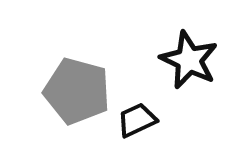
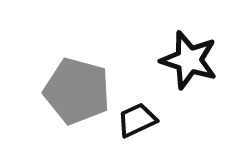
black star: rotated 8 degrees counterclockwise
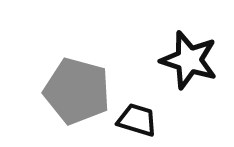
black trapezoid: rotated 42 degrees clockwise
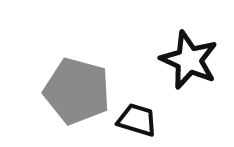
black star: rotated 6 degrees clockwise
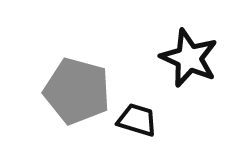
black star: moved 2 px up
